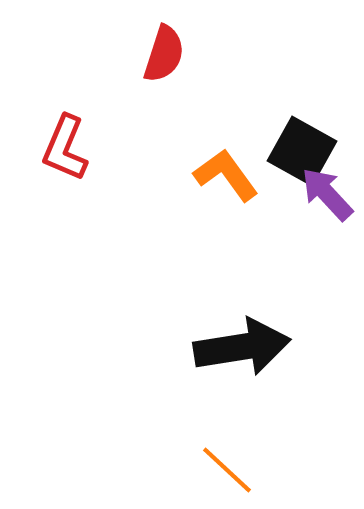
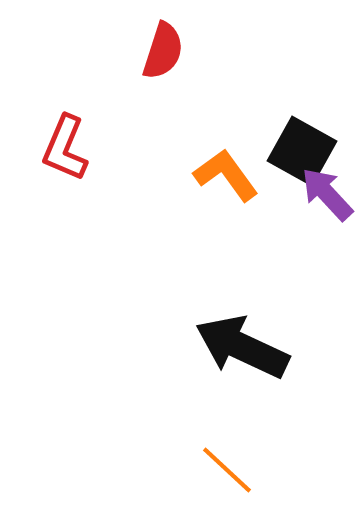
red semicircle: moved 1 px left, 3 px up
black arrow: rotated 146 degrees counterclockwise
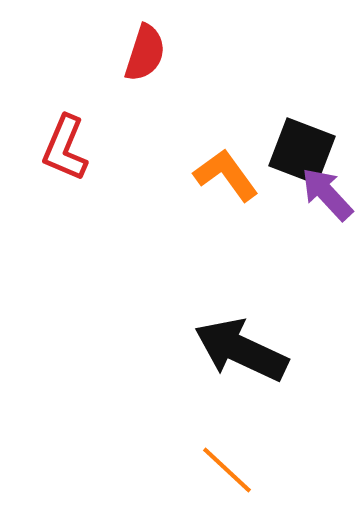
red semicircle: moved 18 px left, 2 px down
black square: rotated 8 degrees counterclockwise
black arrow: moved 1 px left, 3 px down
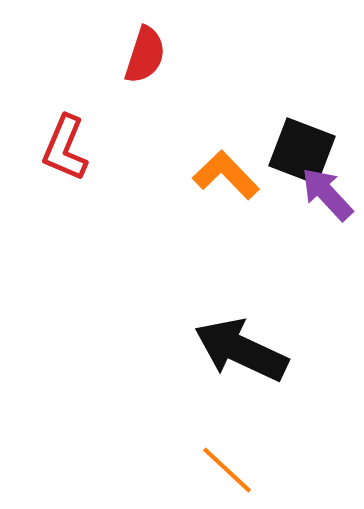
red semicircle: moved 2 px down
orange L-shape: rotated 8 degrees counterclockwise
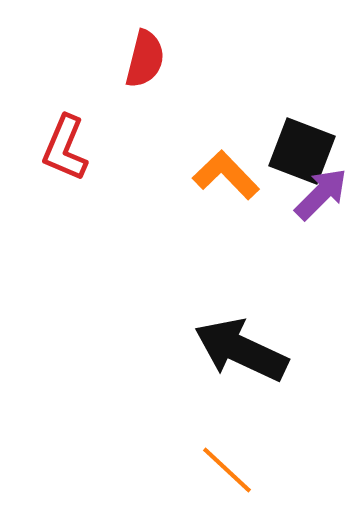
red semicircle: moved 4 px down; rotated 4 degrees counterclockwise
purple arrow: moved 6 px left; rotated 88 degrees clockwise
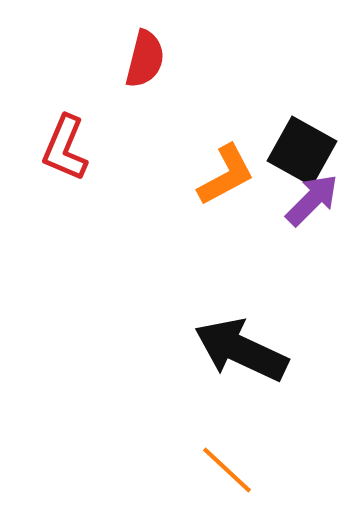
black square: rotated 8 degrees clockwise
orange L-shape: rotated 106 degrees clockwise
purple arrow: moved 9 px left, 6 px down
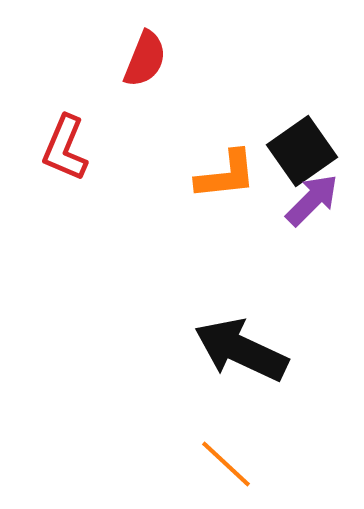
red semicircle: rotated 8 degrees clockwise
black square: rotated 26 degrees clockwise
orange L-shape: rotated 22 degrees clockwise
orange line: moved 1 px left, 6 px up
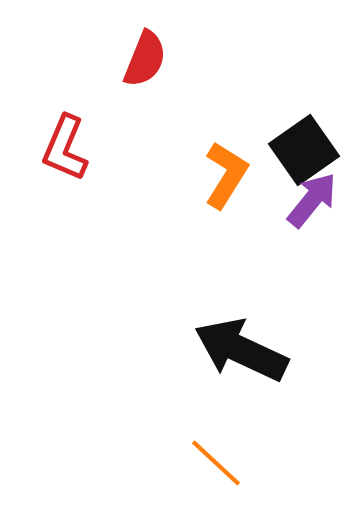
black square: moved 2 px right, 1 px up
orange L-shape: rotated 52 degrees counterclockwise
purple arrow: rotated 6 degrees counterclockwise
orange line: moved 10 px left, 1 px up
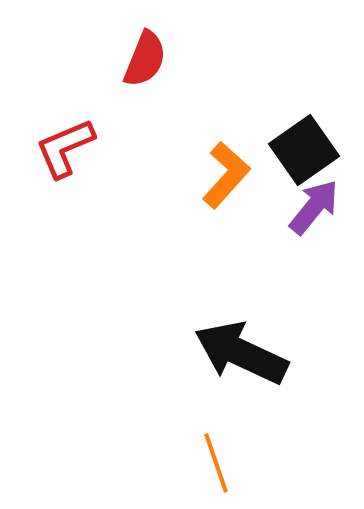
red L-shape: rotated 44 degrees clockwise
orange L-shape: rotated 10 degrees clockwise
purple arrow: moved 2 px right, 7 px down
black arrow: moved 3 px down
orange line: rotated 28 degrees clockwise
